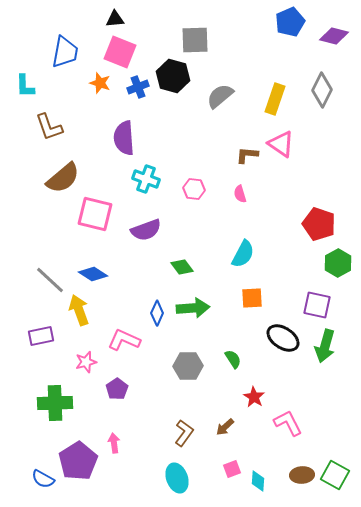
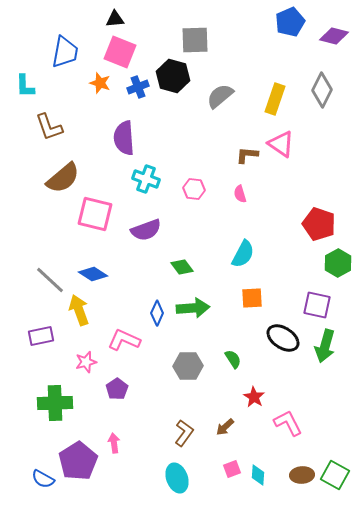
cyan diamond at (258, 481): moved 6 px up
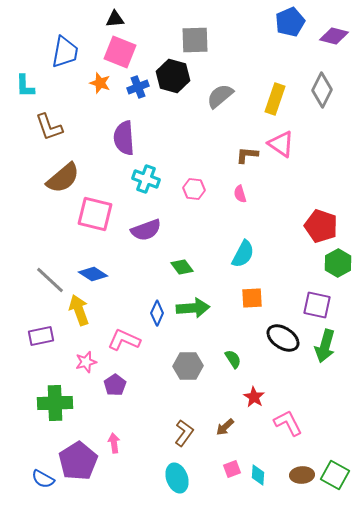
red pentagon at (319, 224): moved 2 px right, 2 px down
purple pentagon at (117, 389): moved 2 px left, 4 px up
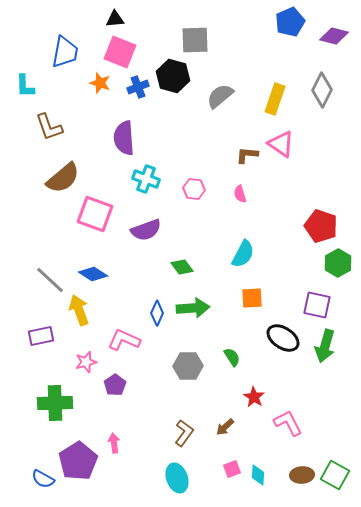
pink square at (95, 214): rotated 6 degrees clockwise
green semicircle at (233, 359): moved 1 px left, 2 px up
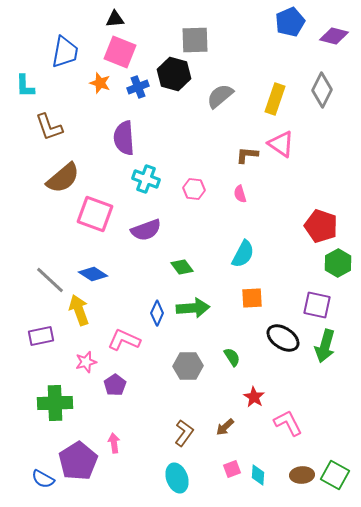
black hexagon at (173, 76): moved 1 px right, 2 px up
